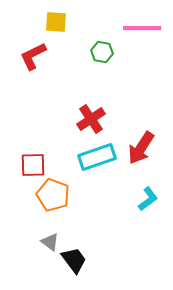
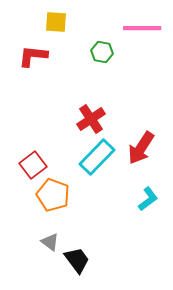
red L-shape: rotated 32 degrees clockwise
cyan rectangle: rotated 27 degrees counterclockwise
red square: rotated 36 degrees counterclockwise
black trapezoid: moved 3 px right
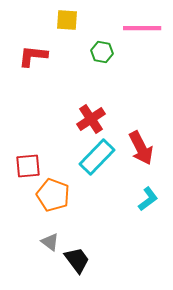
yellow square: moved 11 px right, 2 px up
red arrow: rotated 60 degrees counterclockwise
red square: moved 5 px left, 1 px down; rotated 32 degrees clockwise
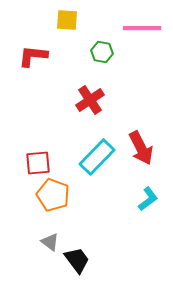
red cross: moved 1 px left, 19 px up
red square: moved 10 px right, 3 px up
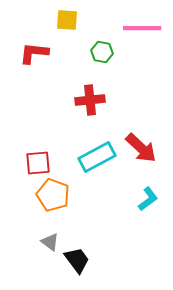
red L-shape: moved 1 px right, 3 px up
red cross: rotated 28 degrees clockwise
red arrow: rotated 20 degrees counterclockwise
cyan rectangle: rotated 18 degrees clockwise
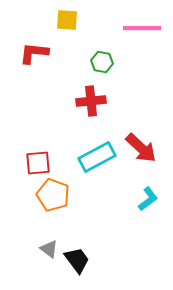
green hexagon: moved 10 px down
red cross: moved 1 px right, 1 px down
gray triangle: moved 1 px left, 7 px down
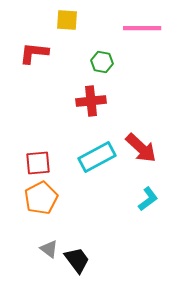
orange pentagon: moved 12 px left, 3 px down; rotated 24 degrees clockwise
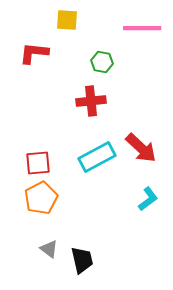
black trapezoid: moved 5 px right; rotated 24 degrees clockwise
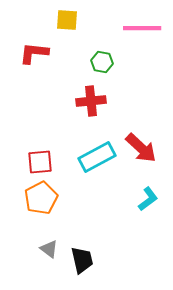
red square: moved 2 px right, 1 px up
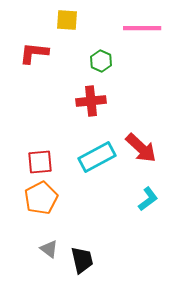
green hexagon: moved 1 px left, 1 px up; rotated 15 degrees clockwise
